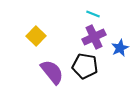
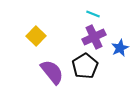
black pentagon: rotated 30 degrees clockwise
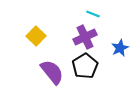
purple cross: moved 9 px left
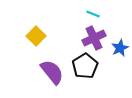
purple cross: moved 9 px right, 1 px down
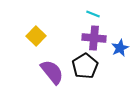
purple cross: rotated 30 degrees clockwise
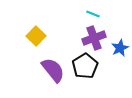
purple cross: rotated 25 degrees counterclockwise
purple semicircle: moved 1 px right, 2 px up
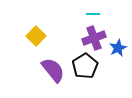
cyan line: rotated 24 degrees counterclockwise
blue star: moved 2 px left
